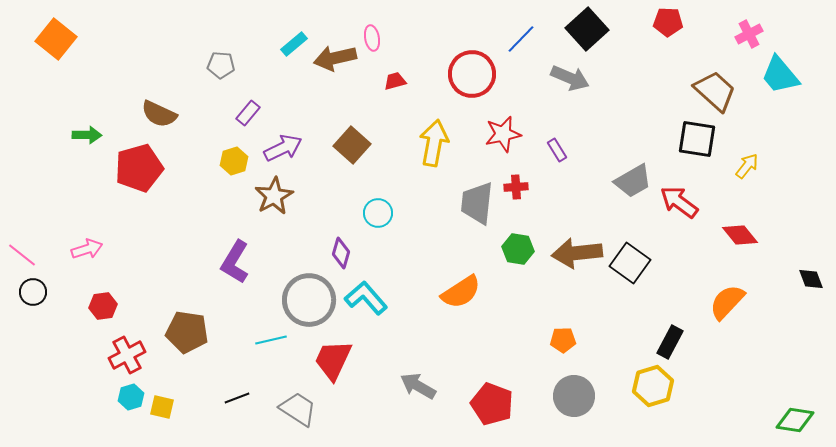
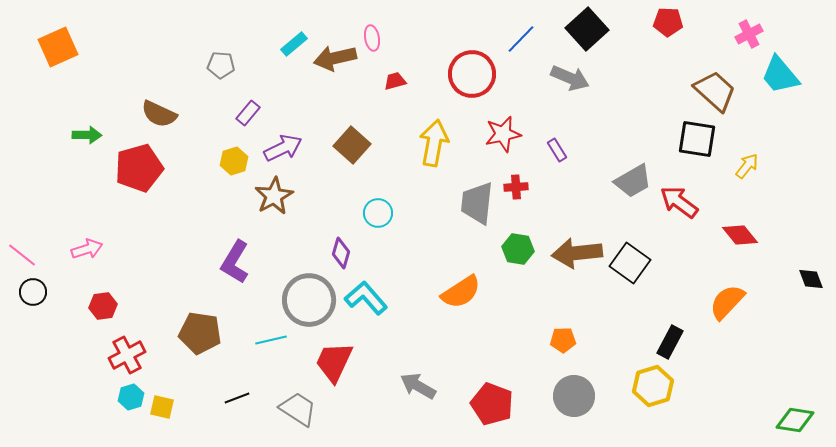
orange square at (56, 39): moved 2 px right, 8 px down; rotated 27 degrees clockwise
brown pentagon at (187, 332): moved 13 px right, 1 px down
red trapezoid at (333, 360): moved 1 px right, 2 px down
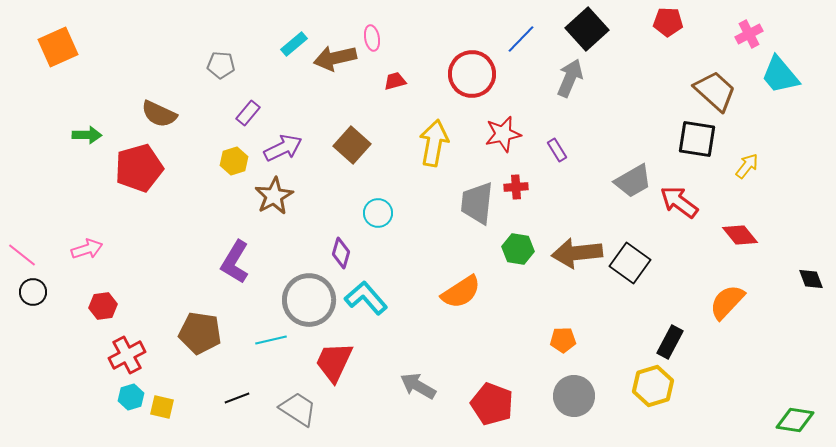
gray arrow at (570, 78): rotated 90 degrees counterclockwise
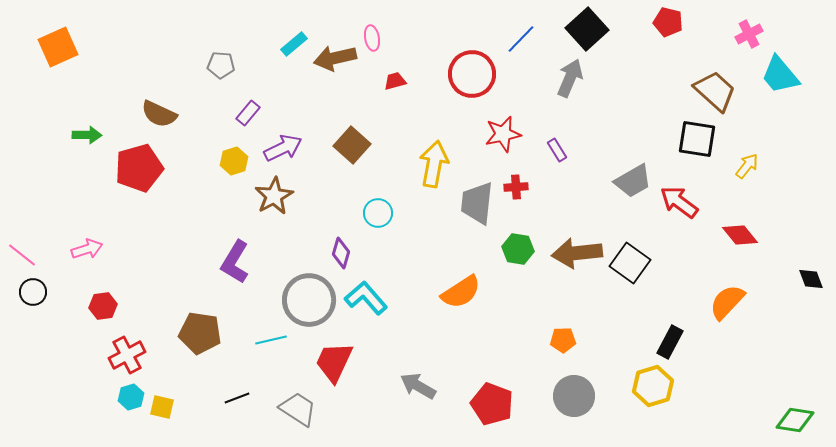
red pentagon at (668, 22): rotated 12 degrees clockwise
yellow arrow at (434, 143): moved 21 px down
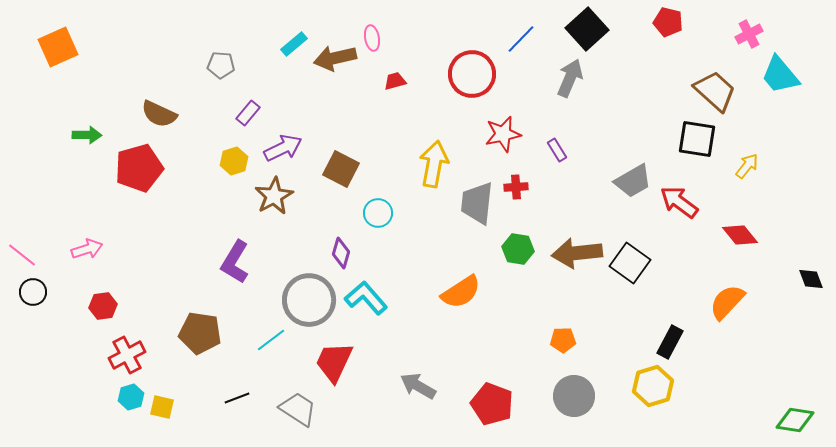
brown square at (352, 145): moved 11 px left, 24 px down; rotated 15 degrees counterclockwise
cyan line at (271, 340): rotated 24 degrees counterclockwise
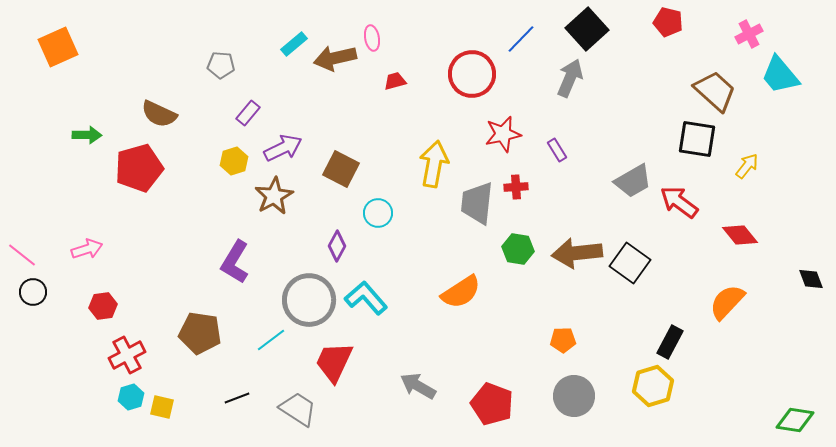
purple diamond at (341, 253): moved 4 px left, 7 px up; rotated 12 degrees clockwise
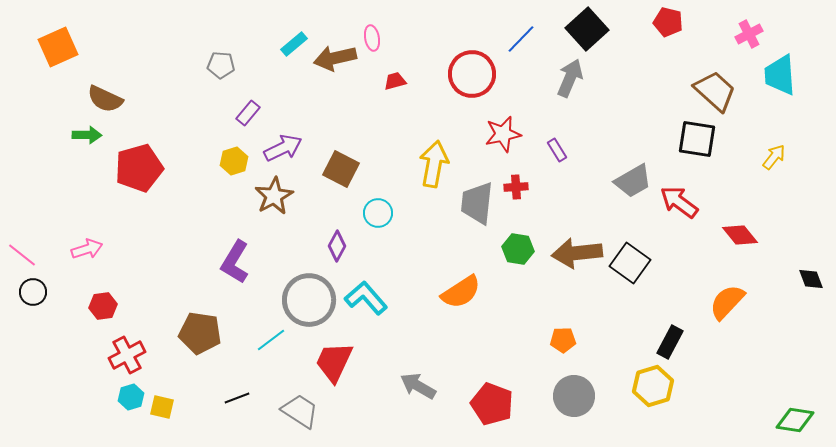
cyan trapezoid at (780, 75): rotated 36 degrees clockwise
brown semicircle at (159, 114): moved 54 px left, 15 px up
yellow arrow at (747, 166): moved 27 px right, 9 px up
gray trapezoid at (298, 409): moved 2 px right, 2 px down
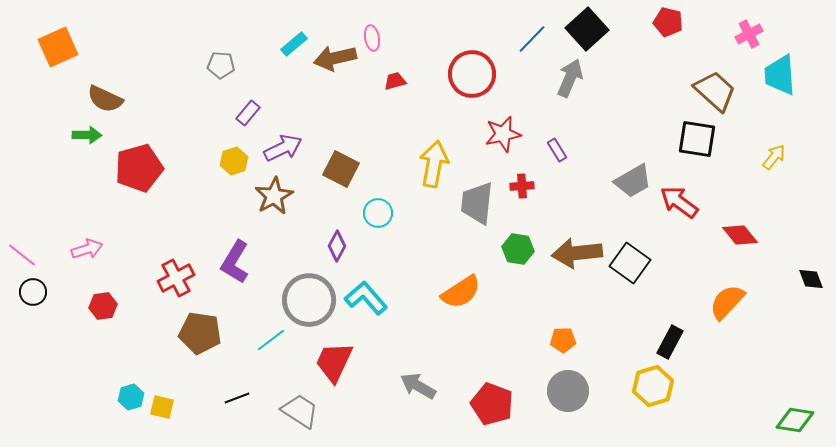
blue line at (521, 39): moved 11 px right
red cross at (516, 187): moved 6 px right, 1 px up
red cross at (127, 355): moved 49 px right, 77 px up
gray circle at (574, 396): moved 6 px left, 5 px up
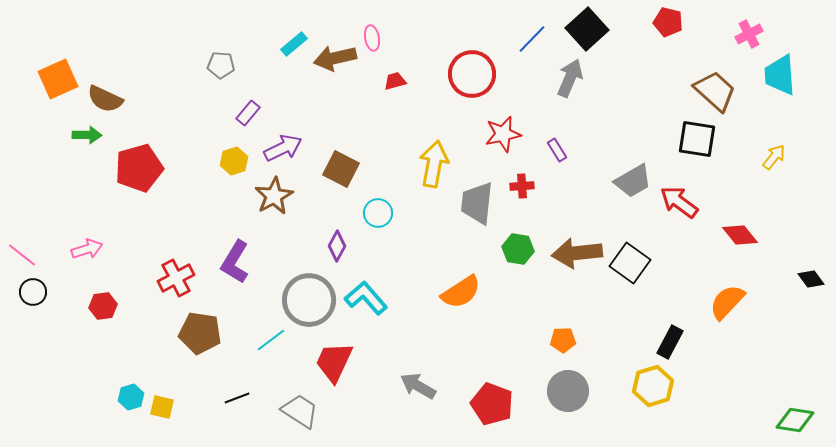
orange square at (58, 47): moved 32 px down
black diamond at (811, 279): rotated 16 degrees counterclockwise
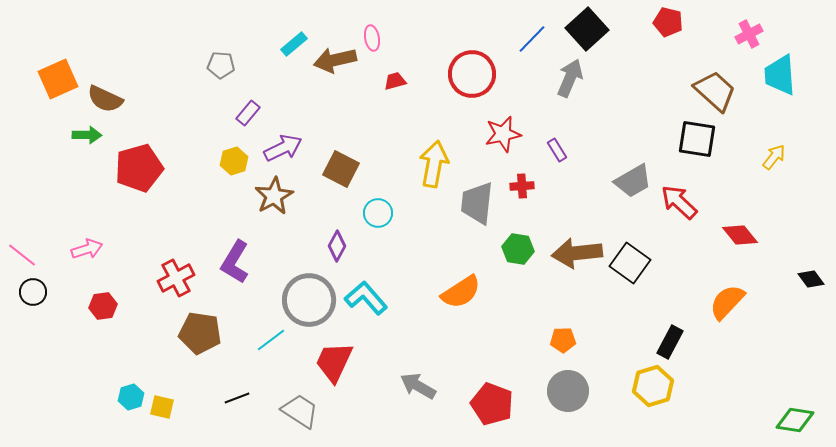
brown arrow at (335, 58): moved 2 px down
red arrow at (679, 202): rotated 6 degrees clockwise
